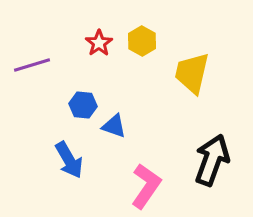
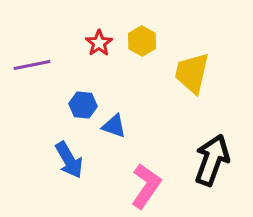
purple line: rotated 6 degrees clockwise
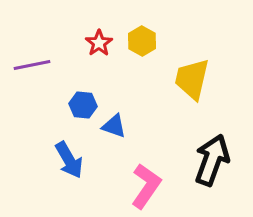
yellow trapezoid: moved 6 px down
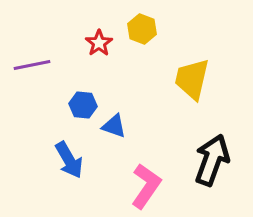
yellow hexagon: moved 12 px up; rotated 8 degrees counterclockwise
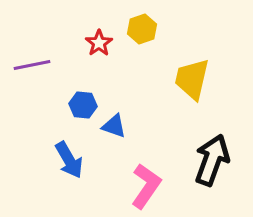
yellow hexagon: rotated 20 degrees clockwise
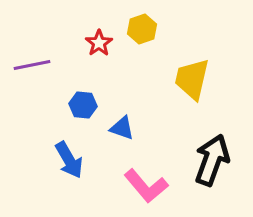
blue triangle: moved 8 px right, 2 px down
pink L-shape: rotated 105 degrees clockwise
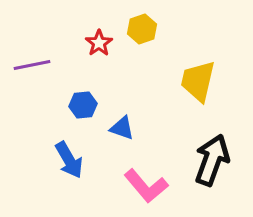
yellow trapezoid: moved 6 px right, 2 px down
blue hexagon: rotated 12 degrees counterclockwise
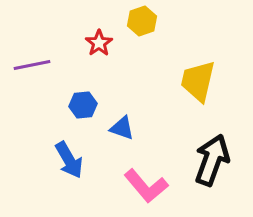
yellow hexagon: moved 8 px up
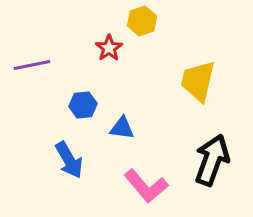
red star: moved 10 px right, 5 px down
blue triangle: rotated 12 degrees counterclockwise
